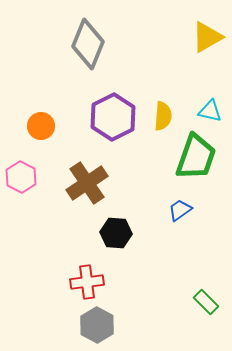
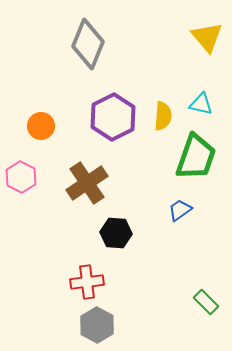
yellow triangle: rotated 40 degrees counterclockwise
cyan triangle: moved 9 px left, 7 px up
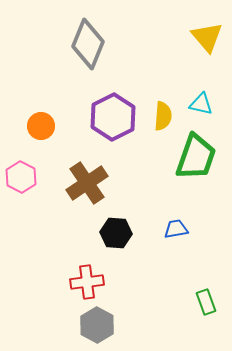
blue trapezoid: moved 4 px left, 19 px down; rotated 25 degrees clockwise
green rectangle: rotated 25 degrees clockwise
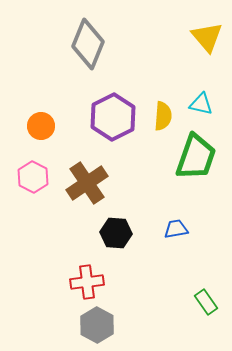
pink hexagon: moved 12 px right
green rectangle: rotated 15 degrees counterclockwise
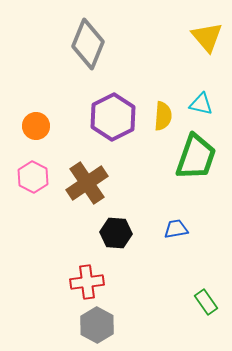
orange circle: moved 5 px left
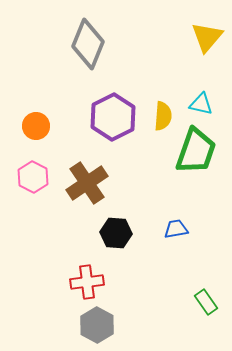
yellow triangle: rotated 20 degrees clockwise
green trapezoid: moved 6 px up
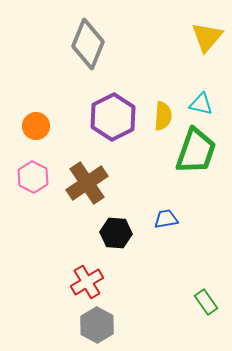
blue trapezoid: moved 10 px left, 10 px up
red cross: rotated 24 degrees counterclockwise
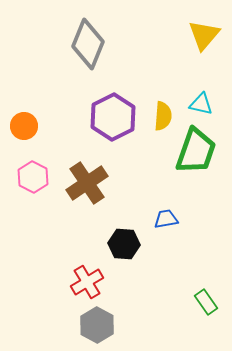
yellow triangle: moved 3 px left, 2 px up
orange circle: moved 12 px left
black hexagon: moved 8 px right, 11 px down
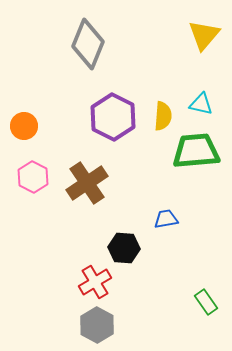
purple hexagon: rotated 6 degrees counterclockwise
green trapezoid: rotated 114 degrees counterclockwise
black hexagon: moved 4 px down
red cross: moved 8 px right
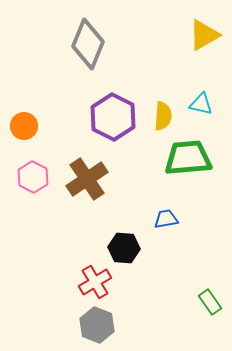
yellow triangle: rotated 20 degrees clockwise
green trapezoid: moved 8 px left, 7 px down
brown cross: moved 4 px up
green rectangle: moved 4 px right
gray hexagon: rotated 8 degrees counterclockwise
